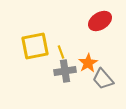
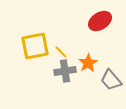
yellow line: rotated 24 degrees counterclockwise
gray trapezoid: moved 8 px right, 1 px down
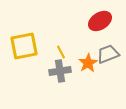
yellow square: moved 11 px left
yellow line: rotated 16 degrees clockwise
gray cross: moved 5 px left
gray trapezoid: moved 3 px left, 26 px up; rotated 110 degrees clockwise
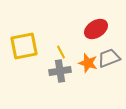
red ellipse: moved 4 px left, 8 px down
gray trapezoid: moved 1 px right, 4 px down
orange star: rotated 24 degrees counterclockwise
